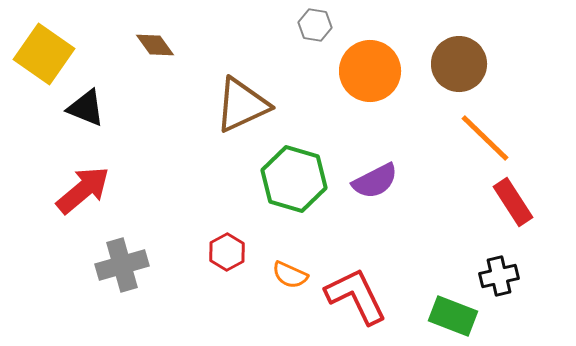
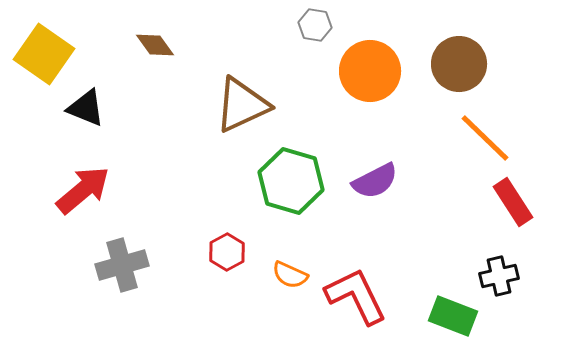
green hexagon: moved 3 px left, 2 px down
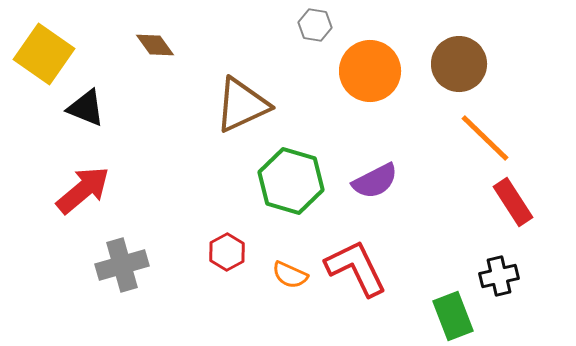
red L-shape: moved 28 px up
green rectangle: rotated 48 degrees clockwise
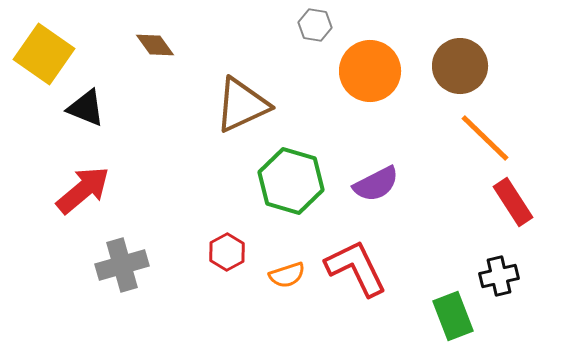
brown circle: moved 1 px right, 2 px down
purple semicircle: moved 1 px right, 3 px down
orange semicircle: moved 3 px left; rotated 42 degrees counterclockwise
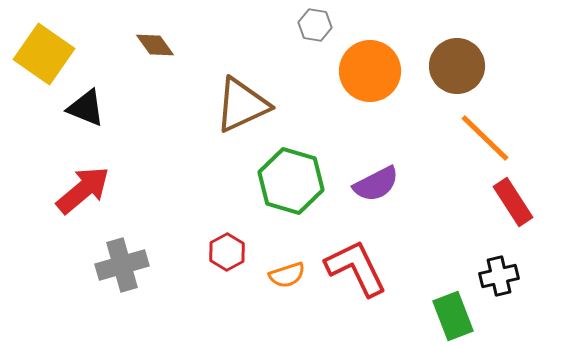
brown circle: moved 3 px left
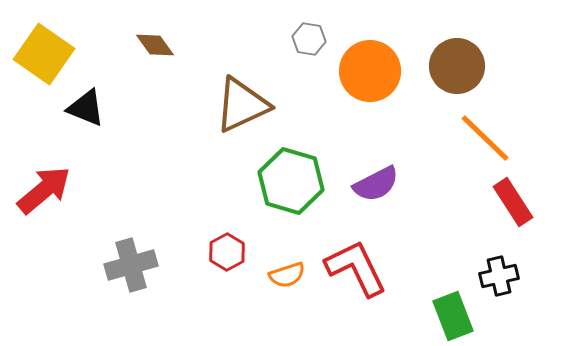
gray hexagon: moved 6 px left, 14 px down
red arrow: moved 39 px left
gray cross: moved 9 px right
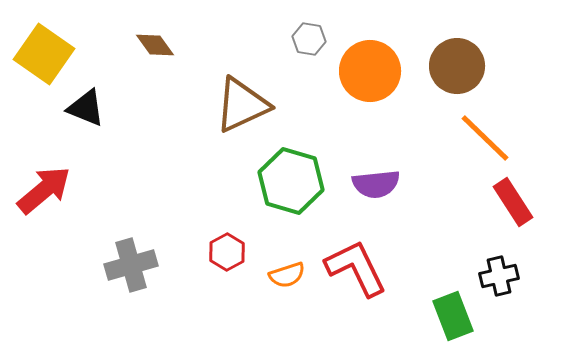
purple semicircle: rotated 21 degrees clockwise
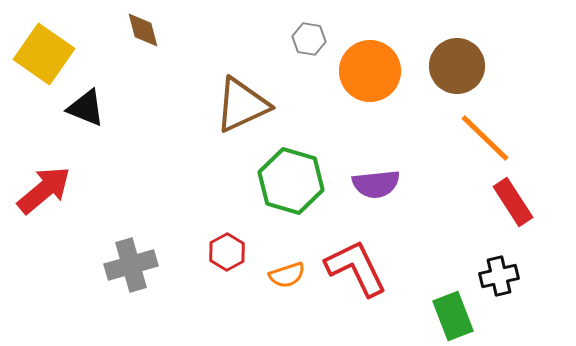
brown diamond: moved 12 px left, 15 px up; rotated 21 degrees clockwise
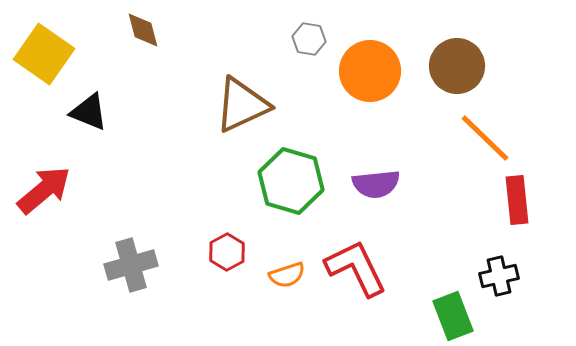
black triangle: moved 3 px right, 4 px down
red rectangle: moved 4 px right, 2 px up; rotated 27 degrees clockwise
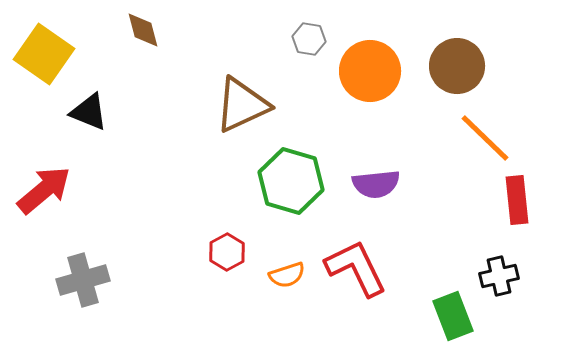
gray cross: moved 48 px left, 15 px down
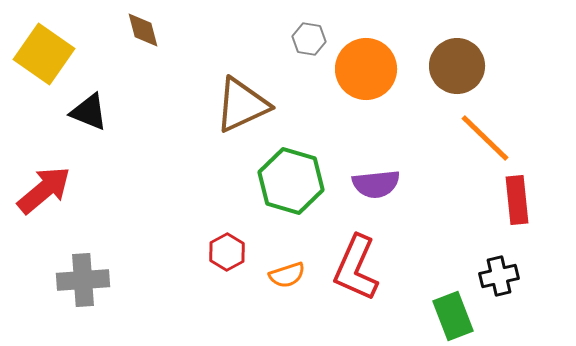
orange circle: moved 4 px left, 2 px up
red L-shape: rotated 130 degrees counterclockwise
gray cross: rotated 12 degrees clockwise
